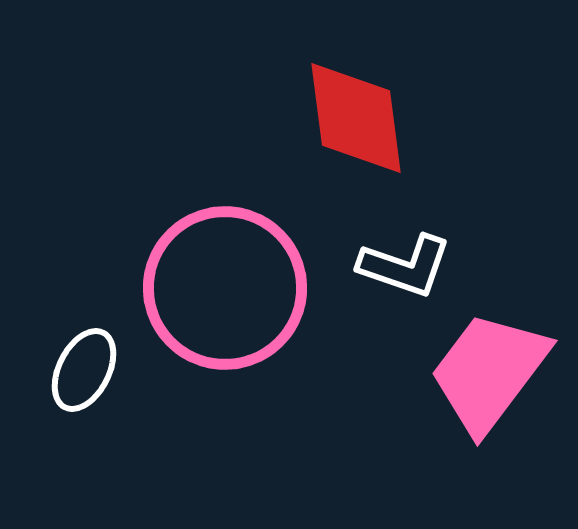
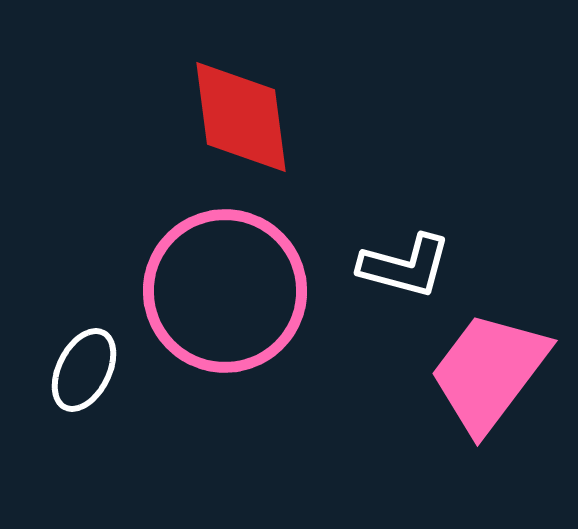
red diamond: moved 115 px left, 1 px up
white L-shape: rotated 4 degrees counterclockwise
pink circle: moved 3 px down
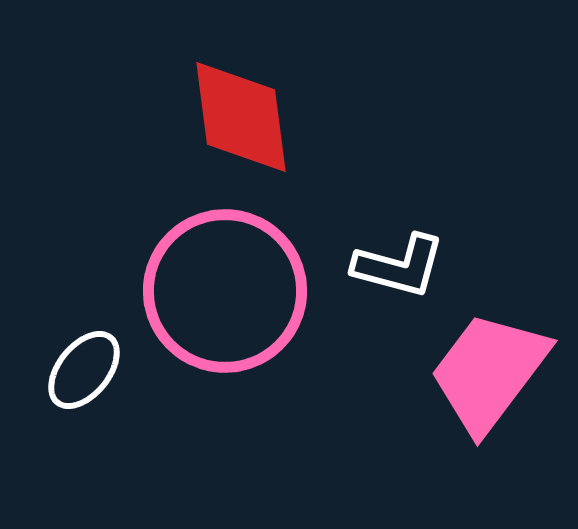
white L-shape: moved 6 px left
white ellipse: rotated 12 degrees clockwise
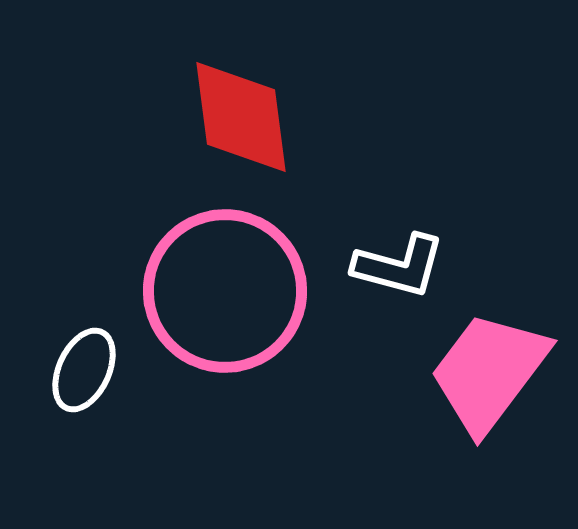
white ellipse: rotated 14 degrees counterclockwise
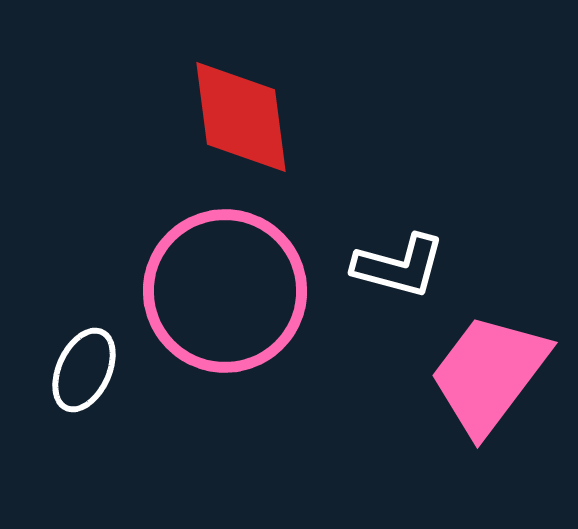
pink trapezoid: moved 2 px down
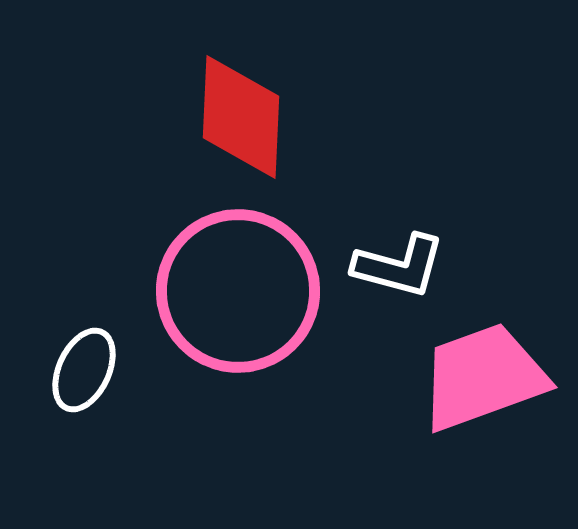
red diamond: rotated 10 degrees clockwise
pink circle: moved 13 px right
pink trapezoid: moved 6 px left, 3 px down; rotated 33 degrees clockwise
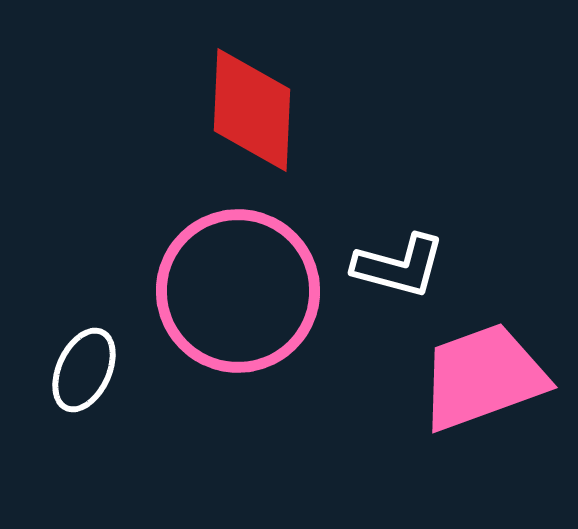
red diamond: moved 11 px right, 7 px up
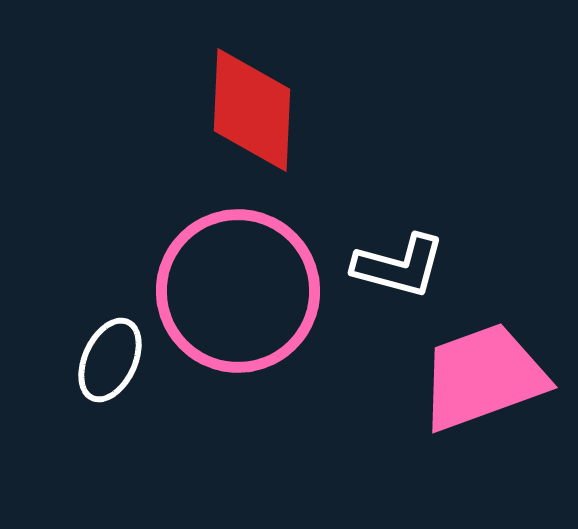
white ellipse: moved 26 px right, 10 px up
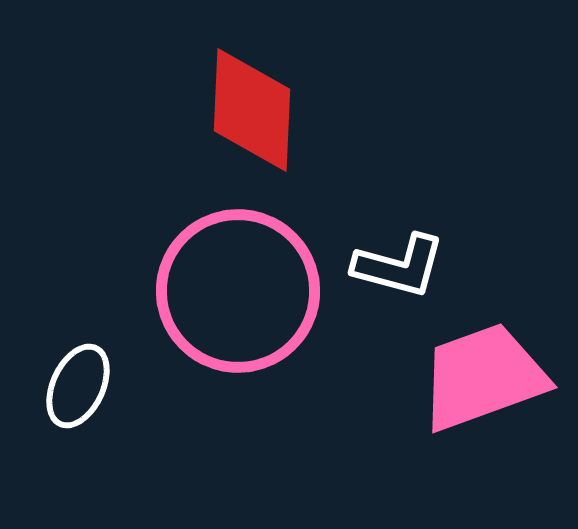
white ellipse: moved 32 px left, 26 px down
